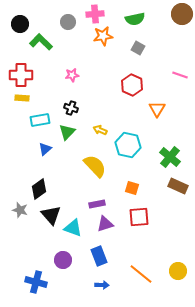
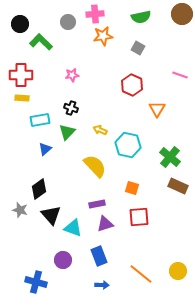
green semicircle: moved 6 px right, 2 px up
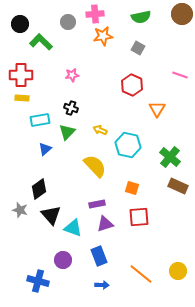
blue cross: moved 2 px right, 1 px up
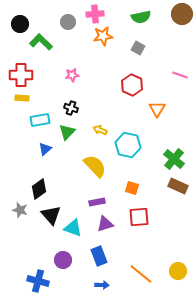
green cross: moved 4 px right, 2 px down
purple rectangle: moved 2 px up
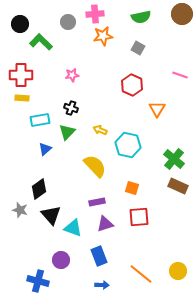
purple circle: moved 2 px left
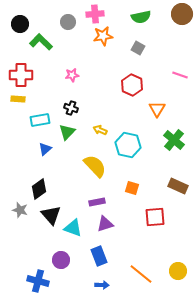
yellow rectangle: moved 4 px left, 1 px down
green cross: moved 19 px up
red square: moved 16 px right
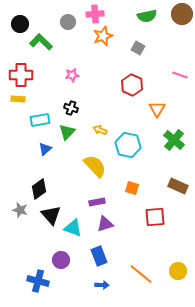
green semicircle: moved 6 px right, 1 px up
orange star: rotated 12 degrees counterclockwise
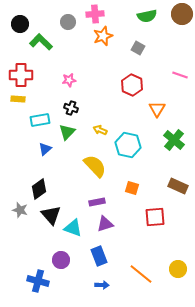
pink star: moved 3 px left, 5 px down
yellow circle: moved 2 px up
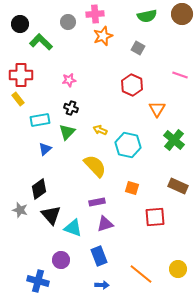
yellow rectangle: rotated 48 degrees clockwise
